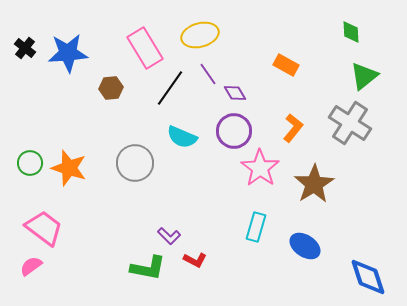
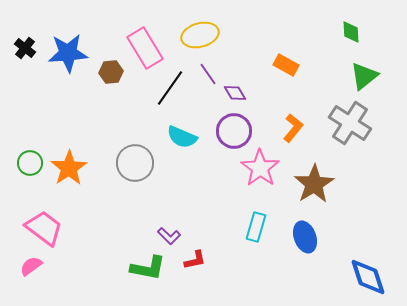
brown hexagon: moved 16 px up
orange star: rotated 21 degrees clockwise
blue ellipse: moved 9 px up; rotated 36 degrees clockwise
red L-shape: rotated 40 degrees counterclockwise
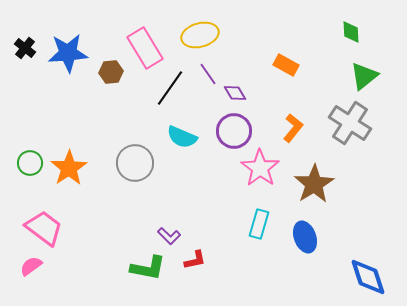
cyan rectangle: moved 3 px right, 3 px up
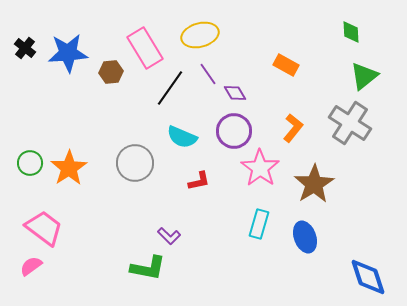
red L-shape: moved 4 px right, 79 px up
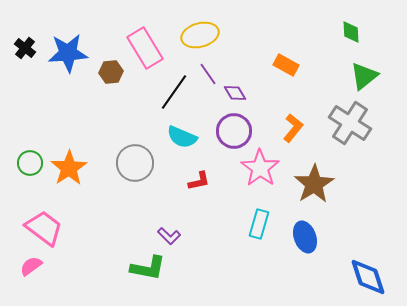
black line: moved 4 px right, 4 px down
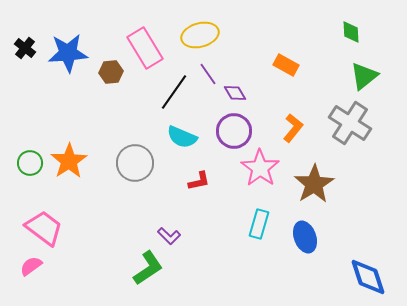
orange star: moved 7 px up
green L-shape: rotated 45 degrees counterclockwise
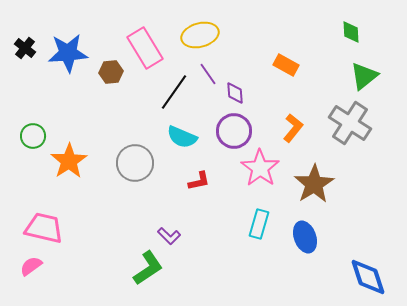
purple diamond: rotated 25 degrees clockwise
green circle: moved 3 px right, 27 px up
pink trapezoid: rotated 24 degrees counterclockwise
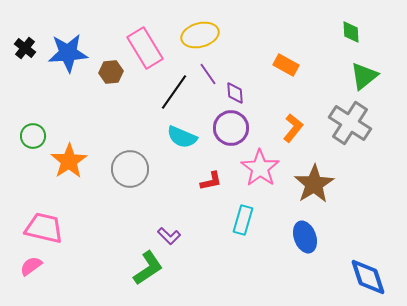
purple circle: moved 3 px left, 3 px up
gray circle: moved 5 px left, 6 px down
red L-shape: moved 12 px right
cyan rectangle: moved 16 px left, 4 px up
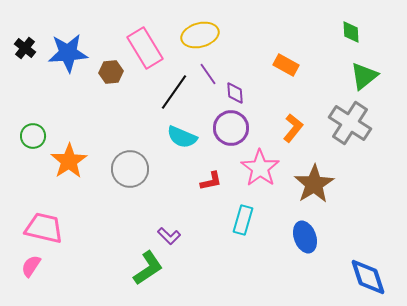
pink semicircle: rotated 20 degrees counterclockwise
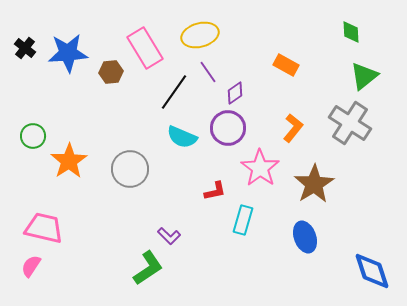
purple line: moved 2 px up
purple diamond: rotated 60 degrees clockwise
purple circle: moved 3 px left
red L-shape: moved 4 px right, 10 px down
blue diamond: moved 4 px right, 6 px up
